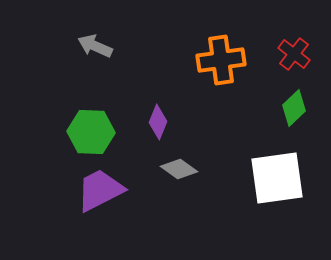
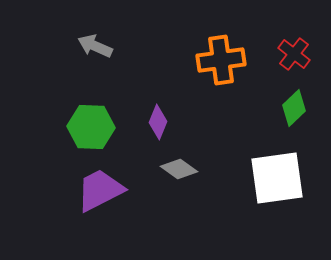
green hexagon: moved 5 px up
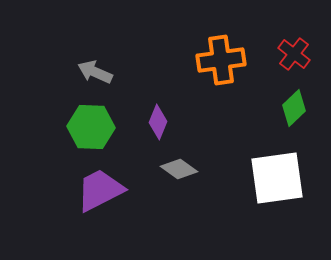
gray arrow: moved 26 px down
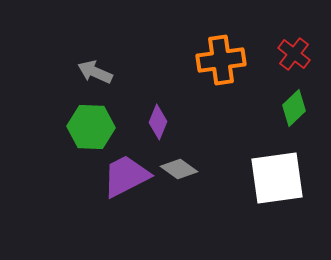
purple trapezoid: moved 26 px right, 14 px up
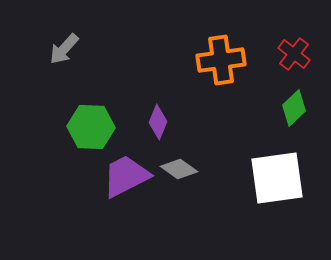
gray arrow: moved 31 px left, 23 px up; rotated 72 degrees counterclockwise
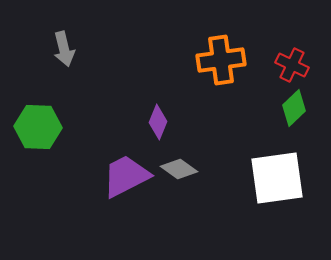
gray arrow: rotated 56 degrees counterclockwise
red cross: moved 2 px left, 11 px down; rotated 12 degrees counterclockwise
green hexagon: moved 53 px left
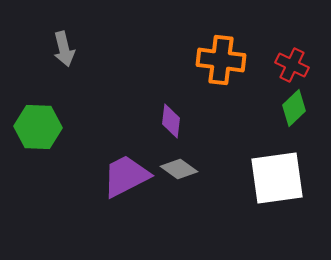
orange cross: rotated 15 degrees clockwise
purple diamond: moved 13 px right, 1 px up; rotated 16 degrees counterclockwise
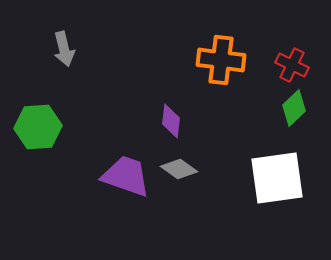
green hexagon: rotated 6 degrees counterclockwise
purple trapezoid: rotated 46 degrees clockwise
